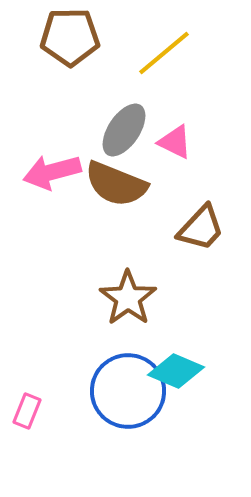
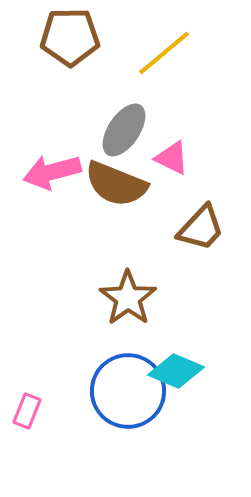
pink triangle: moved 3 px left, 16 px down
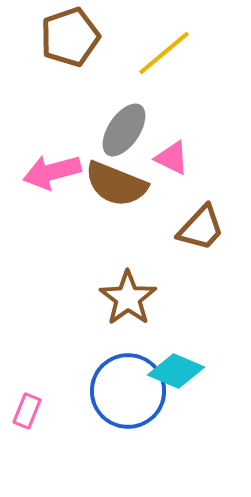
brown pentagon: rotated 18 degrees counterclockwise
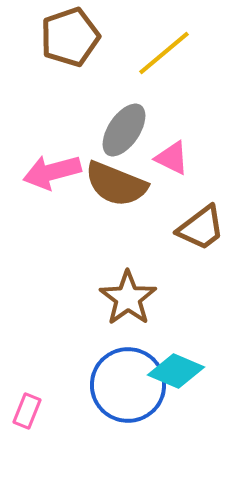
brown trapezoid: rotated 10 degrees clockwise
blue circle: moved 6 px up
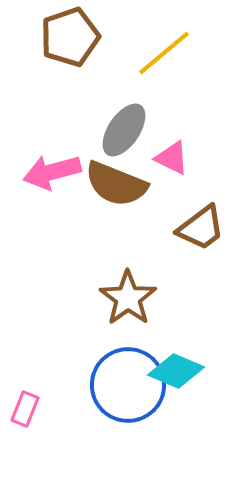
pink rectangle: moved 2 px left, 2 px up
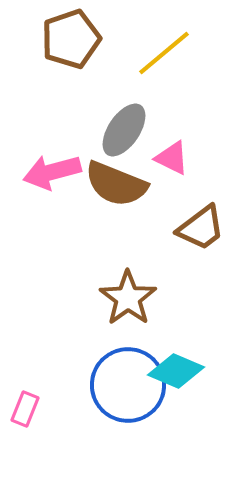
brown pentagon: moved 1 px right, 2 px down
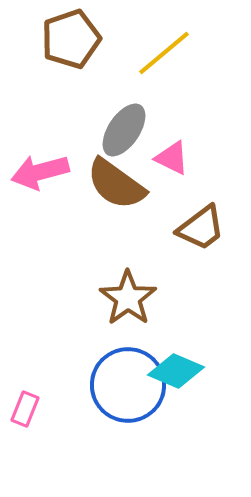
pink arrow: moved 12 px left
brown semicircle: rotated 14 degrees clockwise
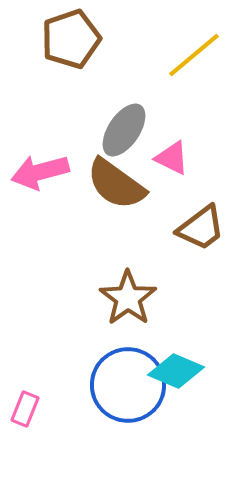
yellow line: moved 30 px right, 2 px down
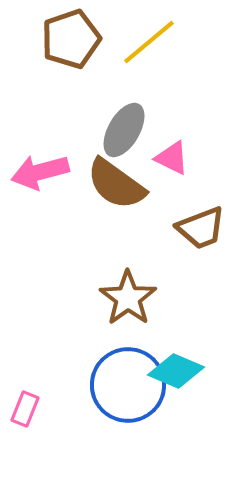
yellow line: moved 45 px left, 13 px up
gray ellipse: rotated 4 degrees counterclockwise
brown trapezoid: rotated 16 degrees clockwise
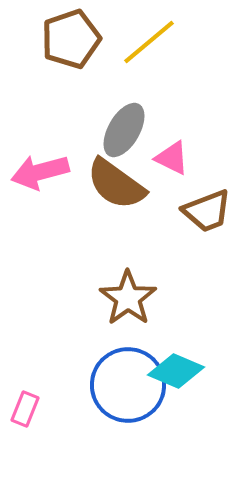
brown trapezoid: moved 6 px right, 17 px up
